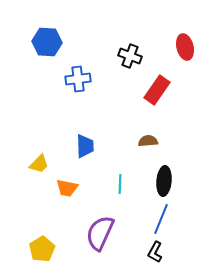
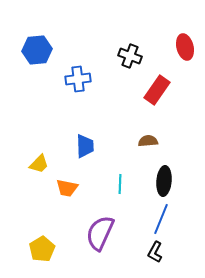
blue hexagon: moved 10 px left, 8 px down; rotated 8 degrees counterclockwise
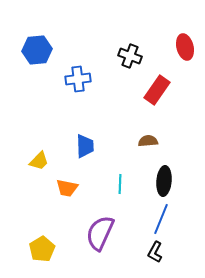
yellow trapezoid: moved 3 px up
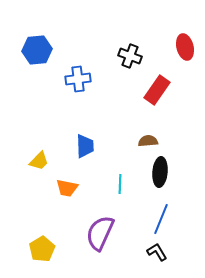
black ellipse: moved 4 px left, 9 px up
black L-shape: moved 2 px right; rotated 120 degrees clockwise
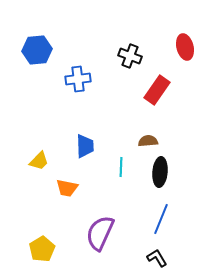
cyan line: moved 1 px right, 17 px up
black L-shape: moved 6 px down
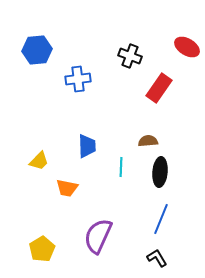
red ellipse: moved 2 px right; rotated 45 degrees counterclockwise
red rectangle: moved 2 px right, 2 px up
blue trapezoid: moved 2 px right
purple semicircle: moved 2 px left, 3 px down
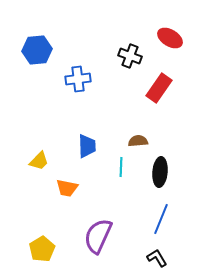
red ellipse: moved 17 px left, 9 px up
brown semicircle: moved 10 px left
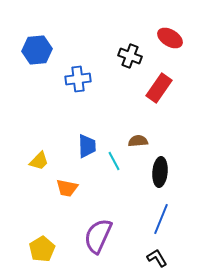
cyan line: moved 7 px left, 6 px up; rotated 30 degrees counterclockwise
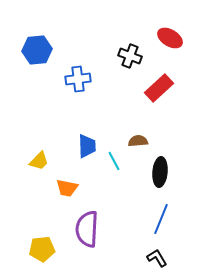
red rectangle: rotated 12 degrees clockwise
purple semicircle: moved 11 px left, 7 px up; rotated 21 degrees counterclockwise
yellow pentagon: rotated 25 degrees clockwise
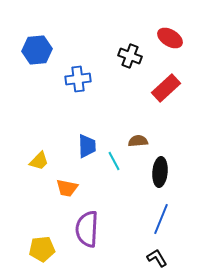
red rectangle: moved 7 px right
